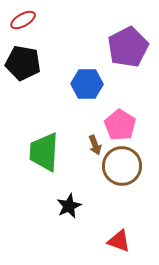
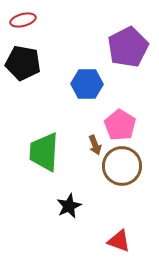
red ellipse: rotated 15 degrees clockwise
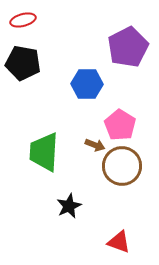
brown arrow: rotated 48 degrees counterclockwise
red triangle: moved 1 px down
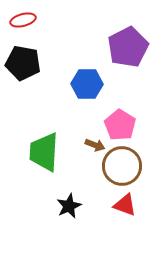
red triangle: moved 6 px right, 37 px up
